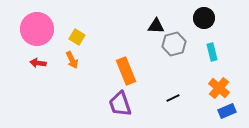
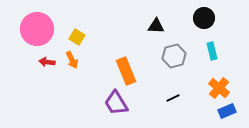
gray hexagon: moved 12 px down
cyan rectangle: moved 1 px up
red arrow: moved 9 px right, 1 px up
purple trapezoid: moved 4 px left, 1 px up; rotated 12 degrees counterclockwise
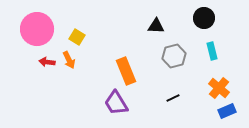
orange arrow: moved 3 px left
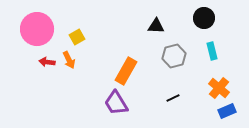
yellow square: rotated 28 degrees clockwise
orange rectangle: rotated 52 degrees clockwise
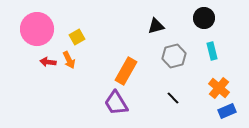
black triangle: rotated 18 degrees counterclockwise
red arrow: moved 1 px right
black line: rotated 72 degrees clockwise
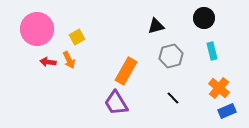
gray hexagon: moved 3 px left
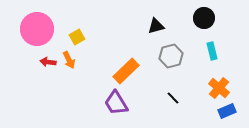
orange rectangle: rotated 16 degrees clockwise
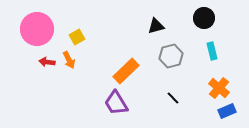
red arrow: moved 1 px left
